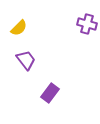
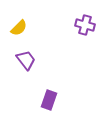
purple cross: moved 2 px left, 1 px down
purple rectangle: moved 1 px left, 7 px down; rotated 18 degrees counterclockwise
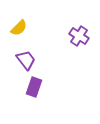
purple cross: moved 6 px left, 11 px down; rotated 18 degrees clockwise
purple rectangle: moved 15 px left, 13 px up
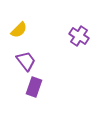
yellow semicircle: moved 2 px down
purple trapezoid: moved 1 px down
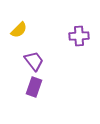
purple cross: rotated 36 degrees counterclockwise
purple trapezoid: moved 8 px right
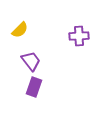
yellow semicircle: moved 1 px right
purple trapezoid: moved 3 px left
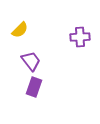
purple cross: moved 1 px right, 1 px down
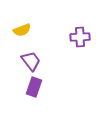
yellow semicircle: moved 2 px right; rotated 24 degrees clockwise
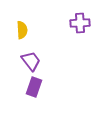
yellow semicircle: rotated 72 degrees counterclockwise
purple cross: moved 14 px up
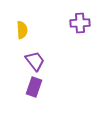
purple trapezoid: moved 4 px right
